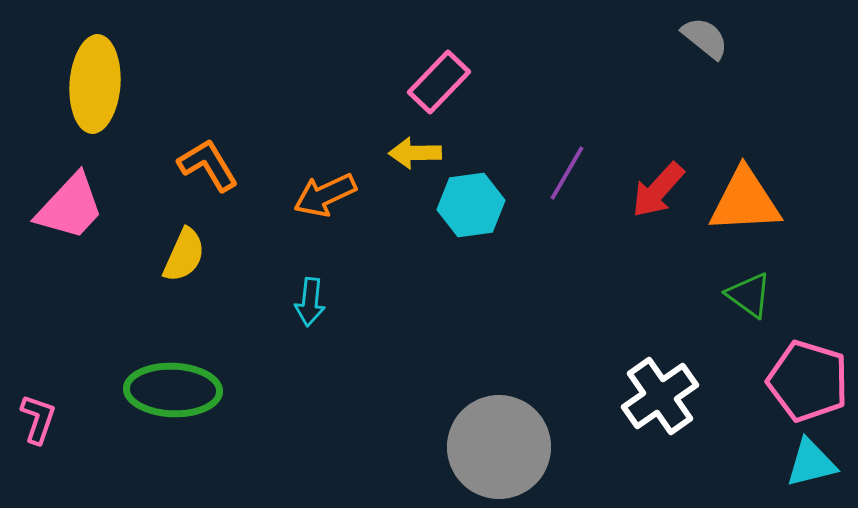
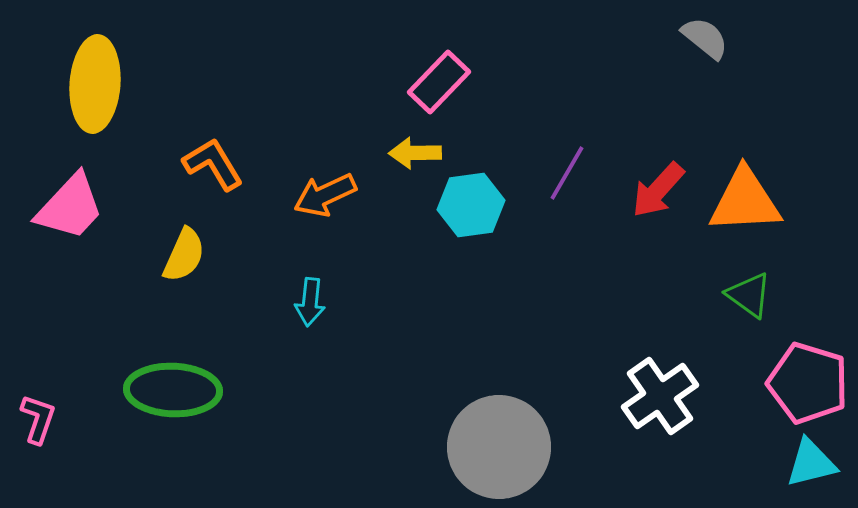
orange L-shape: moved 5 px right, 1 px up
pink pentagon: moved 2 px down
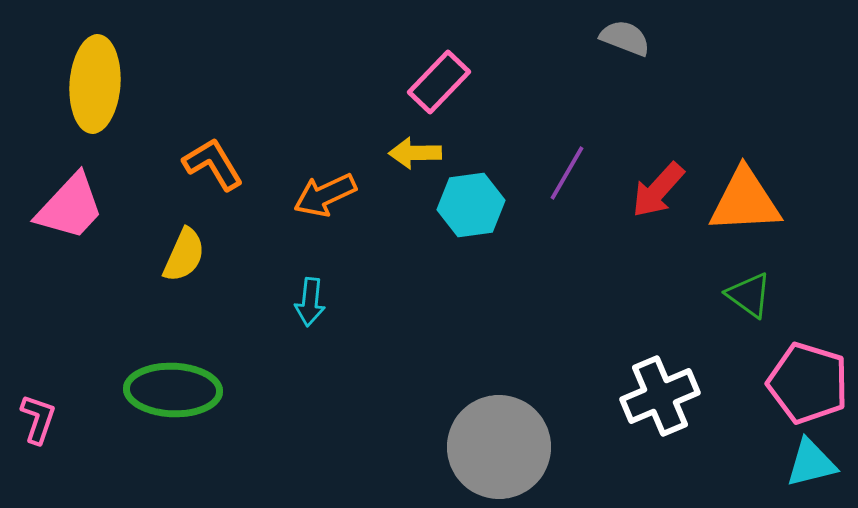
gray semicircle: moved 80 px left; rotated 18 degrees counterclockwise
white cross: rotated 12 degrees clockwise
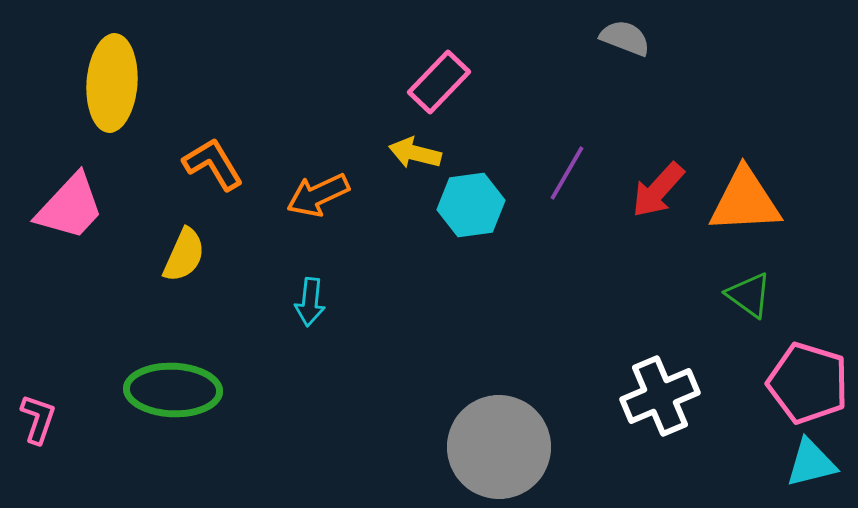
yellow ellipse: moved 17 px right, 1 px up
yellow arrow: rotated 15 degrees clockwise
orange arrow: moved 7 px left
